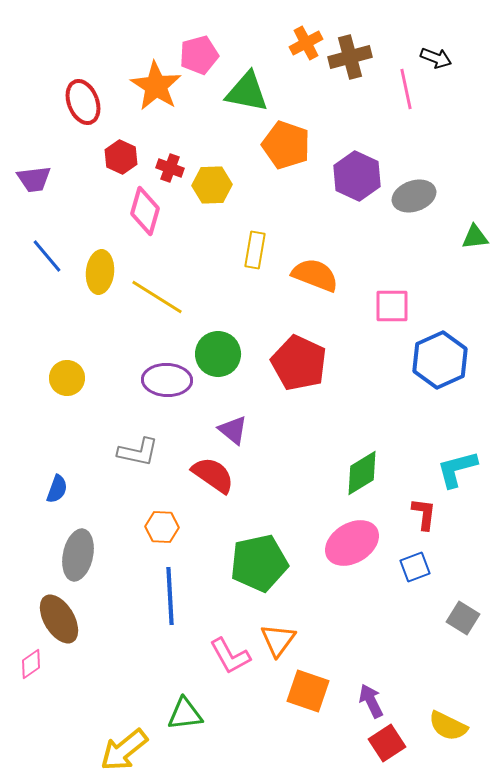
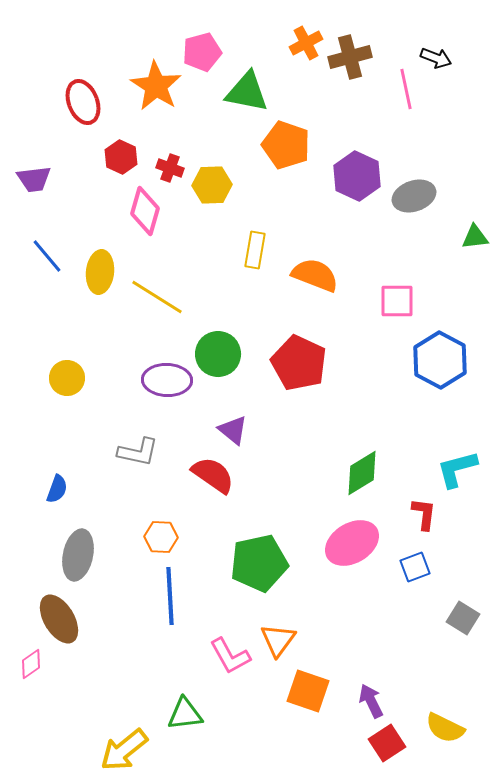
pink pentagon at (199, 55): moved 3 px right, 3 px up
pink square at (392, 306): moved 5 px right, 5 px up
blue hexagon at (440, 360): rotated 8 degrees counterclockwise
orange hexagon at (162, 527): moved 1 px left, 10 px down
yellow semicircle at (448, 726): moved 3 px left, 2 px down
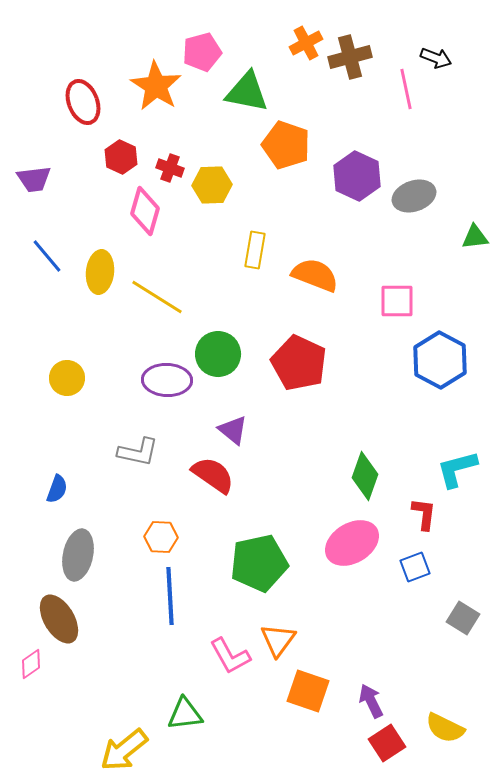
green diamond at (362, 473): moved 3 px right, 3 px down; rotated 39 degrees counterclockwise
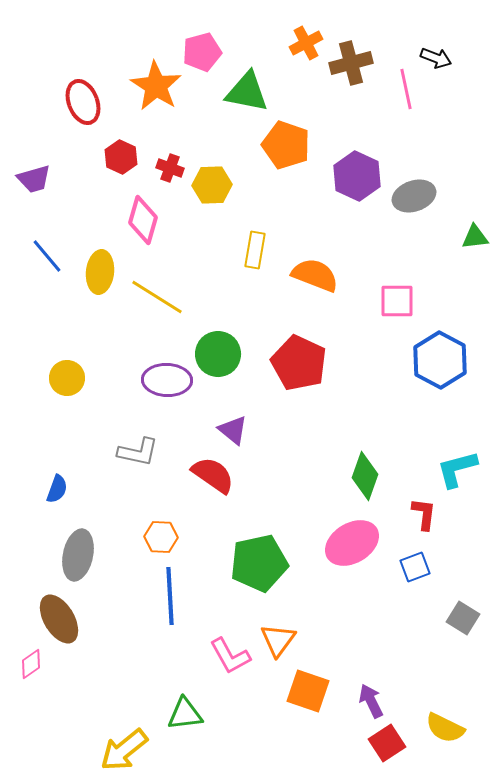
brown cross at (350, 57): moved 1 px right, 6 px down
purple trapezoid at (34, 179): rotated 9 degrees counterclockwise
pink diamond at (145, 211): moved 2 px left, 9 px down
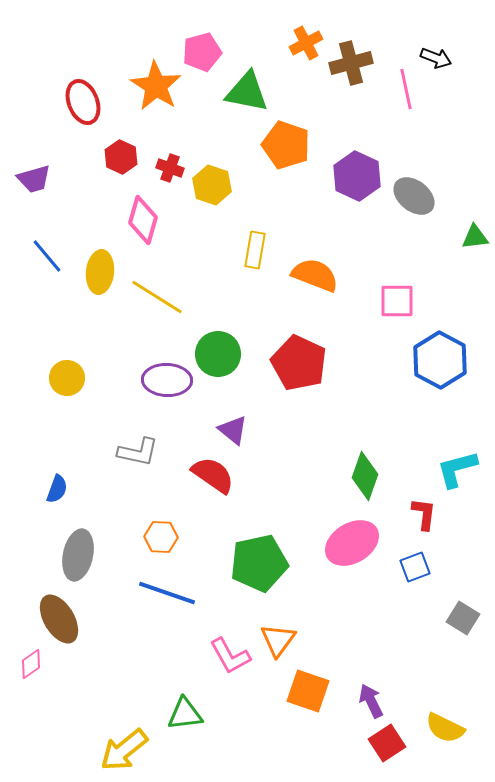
yellow hexagon at (212, 185): rotated 21 degrees clockwise
gray ellipse at (414, 196): rotated 57 degrees clockwise
blue line at (170, 596): moved 3 px left, 3 px up; rotated 68 degrees counterclockwise
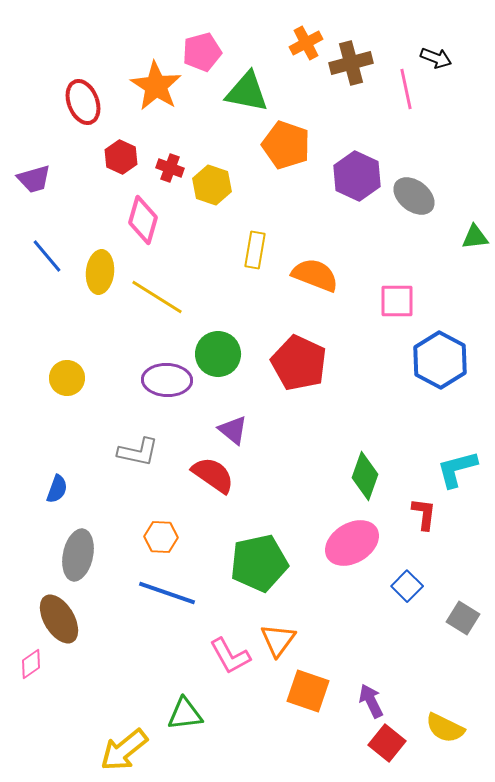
blue square at (415, 567): moved 8 px left, 19 px down; rotated 24 degrees counterclockwise
red square at (387, 743): rotated 18 degrees counterclockwise
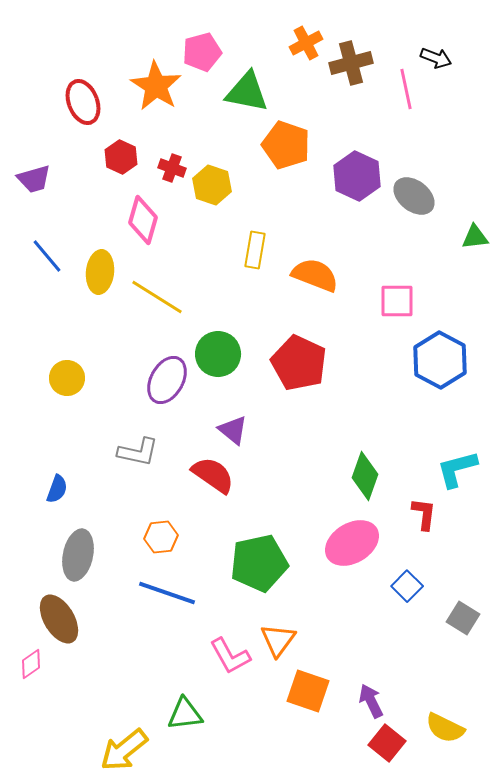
red cross at (170, 168): moved 2 px right
purple ellipse at (167, 380): rotated 63 degrees counterclockwise
orange hexagon at (161, 537): rotated 8 degrees counterclockwise
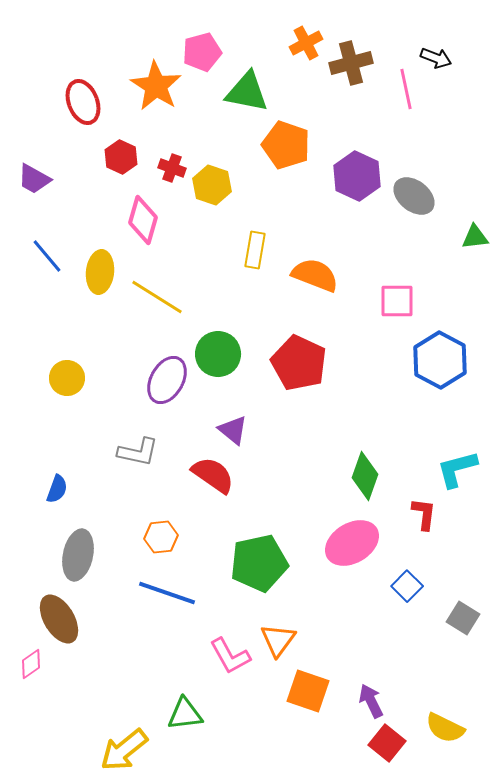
purple trapezoid at (34, 179): rotated 45 degrees clockwise
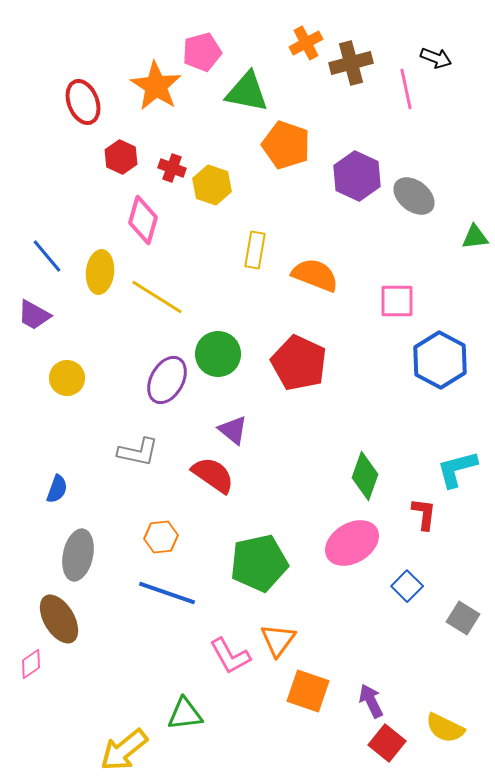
purple trapezoid at (34, 179): moved 136 px down
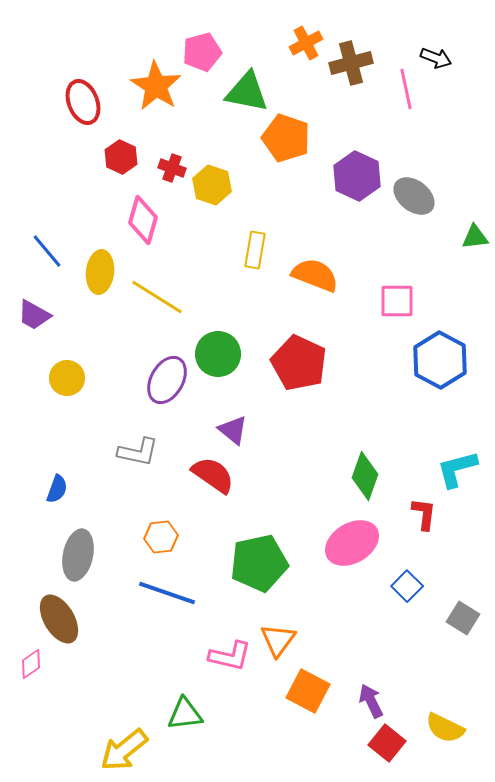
orange pentagon at (286, 145): moved 7 px up
blue line at (47, 256): moved 5 px up
pink L-shape at (230, 656): rotated 48 degrees counterclockwise
orange square at (308, 691): rotated 9 degrees clockwise
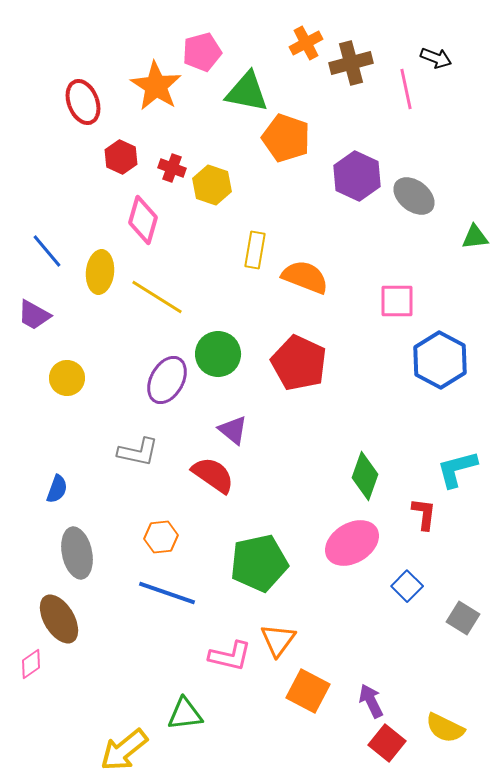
orange semicircle at (315, 275): moved 10 px left, 2 px down
gray ellipse at (78, 555): moved 1 px left, 2 px up; rotated 24 degrees counterclockwise
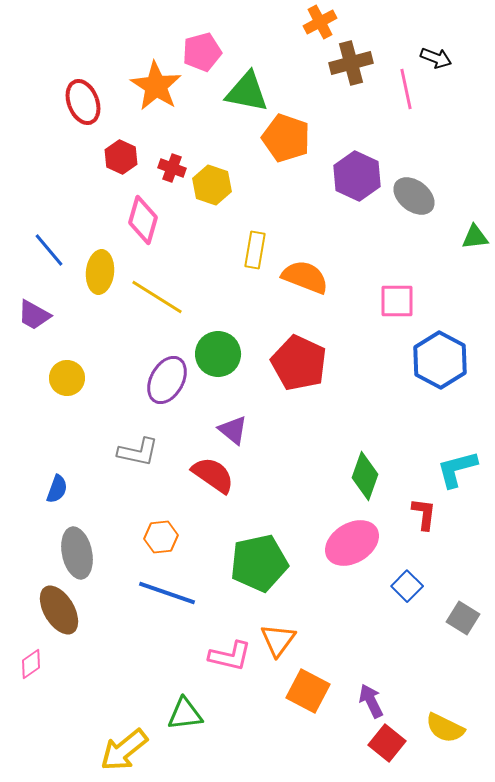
orange cross at (306, 43): moved 14 px right, 21 px up
blue line at (47, 251): moved 2 px right, 1 px up
brown ellipse at (59, 619): moved 9 px up
